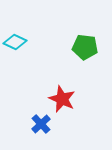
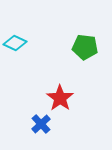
cyan diamond: moved 1 px down
red star: moved 2 px left, 1 px up; rotated 12 degrees clockwise
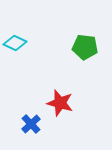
red star: moved 5 px down; rotated 20 degrees counterclockwise
blue cross: moved 10 px left
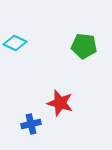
green pentagon: moved 1 px left, 1 px up
blue cross: rotated 30 degrees clockwise
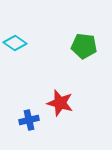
cyan diamond: rotated 10 degrees clockwise
blue cross: moved 2 px left, 4 px up
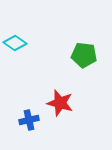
green pentagon: moved 9 px down
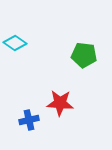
red star: rotated 12 degrees counterclockwise
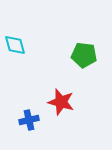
cyan diamond: moved 2 px down; rotated 40 degrees clockwise
red star: moved 1 px right, 1 px up; rotated 12 degrees clockwise
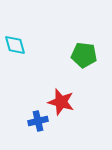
blue cross: moved 9 px right, 1 px down
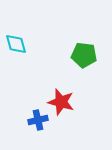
cyan diamond: moved 1 px right, 1 px up
blue cross: moved 1 px up
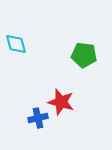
blue cross: moved 2 px up
